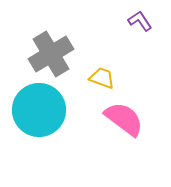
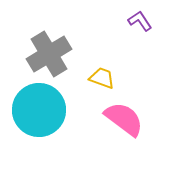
gray cross: moved 2 px left
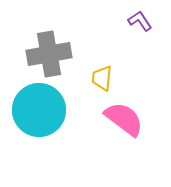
gray cross: rotated 21 degrees clockwise
yellow trapezoid: rotated 104 degrees counterclockwise
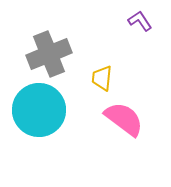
gray cross: rotated 12 degrees counterclockwise
